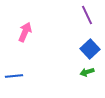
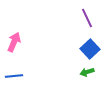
purple line: moved 3 px down
pink arrow: moved 11 px left, 10 px down
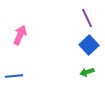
pink arrow: moved 6 px right, 7 px up
blue square: moved 1 px left, 4 px up
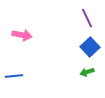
pink arrow: moved 2 px right; rotated 78 degrees clockwise
blue square: moved 1 px right, 2 px down
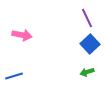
blue square: moved 3 px up
blue line: rotated 12 degrees counterclockwise
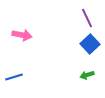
green arrow: moved 3 px down
blue line: moved 1 px down
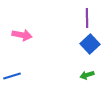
purple line: rotated 24 degrees clockwise
blue line: moved 2 px left, 1 px up
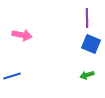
blue square: moved 1 px right; rotated 24 degrees counterclockwise
